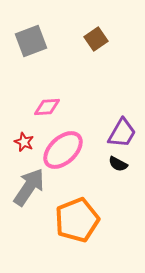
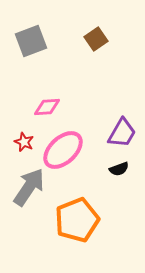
black semicircle: moved 1 px right, 5 px down; rotated 48 degrees counterclockwise
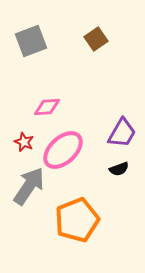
gray arrow: moved 1 px up
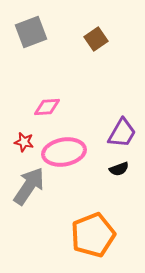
gray square: moved 9 px up
red star: rotated 12 degrees counterclockwise
pink ellipse: moved 1 px right, 2 px down; rotated 33 degrees clockwise
orange pentagon: moved 16 px right, 15 px down
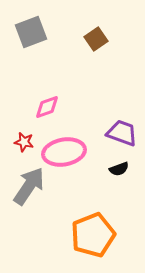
pink diamond: rotated 16 degrees counterclockwise
purple trapezoid: rotated 100 degrees counterclockwise
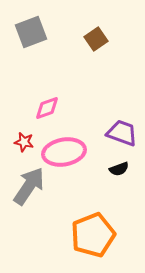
pink diamond: moved 1 px down
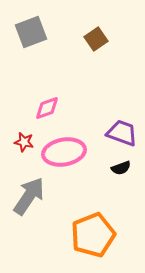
black semicircle: moved 2 px right, 1 px up
gray arrow: moved 10 px down
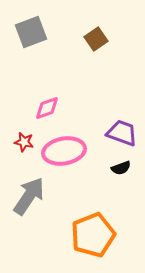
pink ellipse: moved 1 px up
